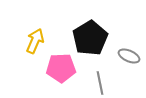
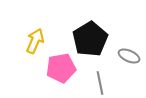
black pentagon: moved 1 px down
pink pentagon: rotated 8 degrees counterclockwise
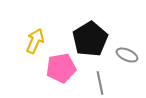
gray ellipse: moved 2 px left, 1 px up
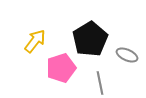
yellow arrow: rotated 15 degrees clockwise
pink pentagon: rotated 8 degrees counterclockwise
